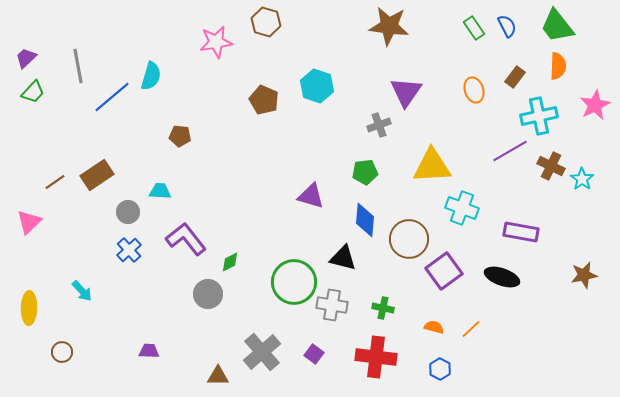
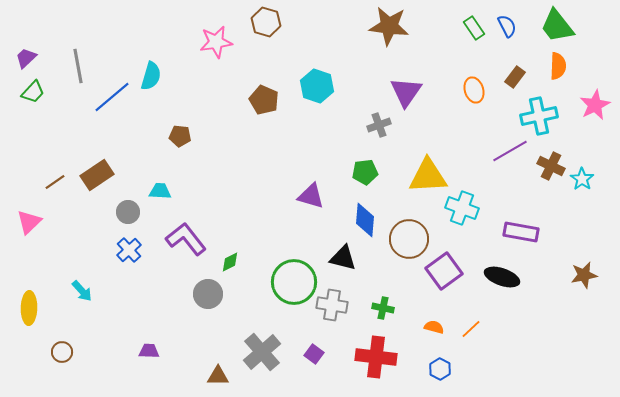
yellow triangle at (432, 166): moved 4 px left, 10 px down
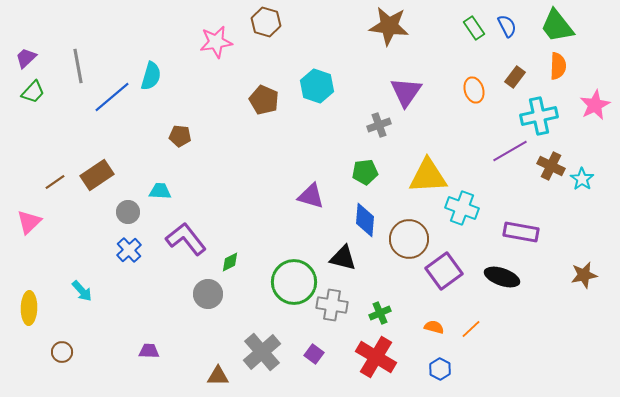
green cross at (383, 308): moved 3 px left, 5 px down; rotated 35 degrees counterclockwise
red cross at (376, 357): rotated 24 degrees clockwise
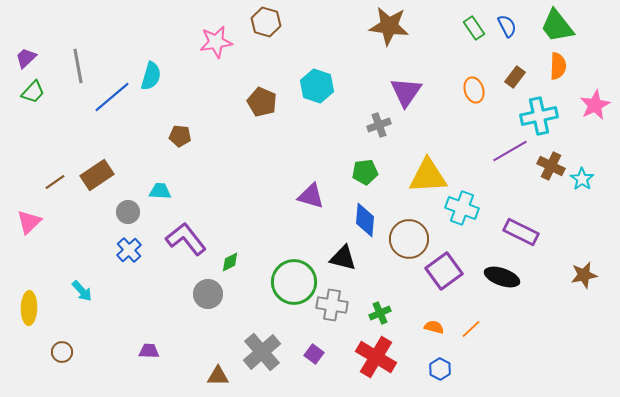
brown pentagon at (264, 100): moved 2 px left, 2 px down
purple rectangle at (521, 232): rotated 16 degrees clockwise
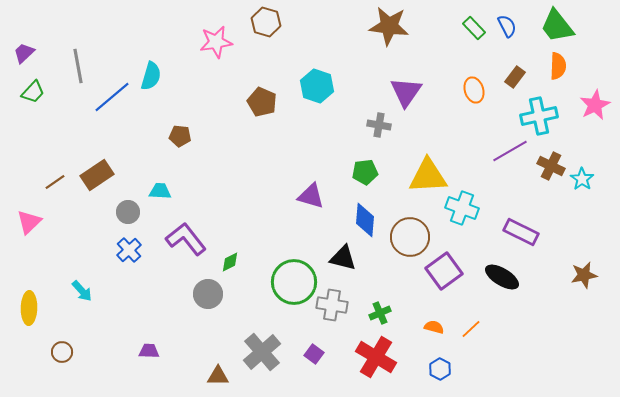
green rectangle at (474, 28): rotated 10 degrees counterclockwise
purple trapezoid at (26, 58): moved 2 px left, 5 px up
gray cross at (379, 125): rotated 30 degrees clockwise
brown circle at (409, 239): moved 1 px right, 2 px up
black ellipse at (502, 277): rotated 12 degrees clockwise
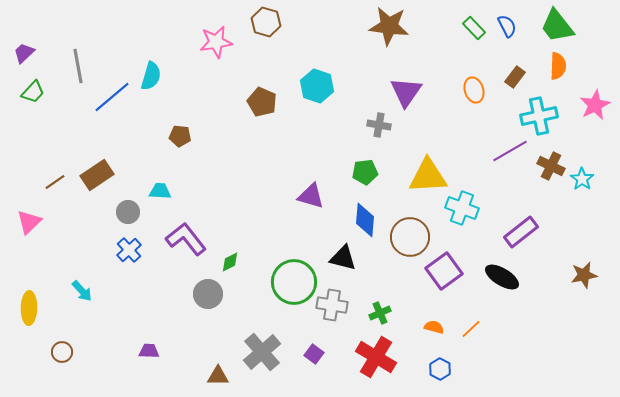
purple rectangle at (521, 232): rotated 64 degrees counterclockwise
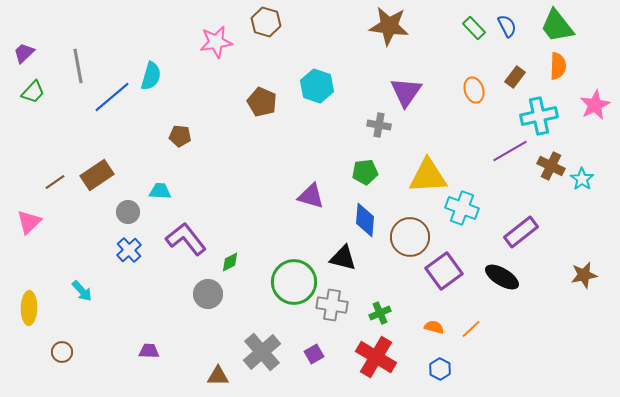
purple square at (314, 354): rotated 24 degrees clockwise
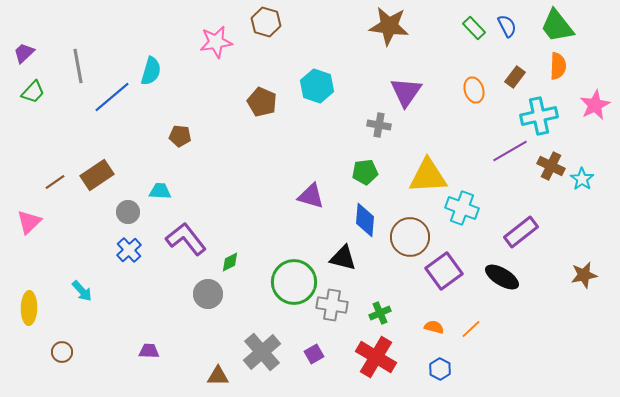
cyan semicircle at (151, 76): moved 5 px up
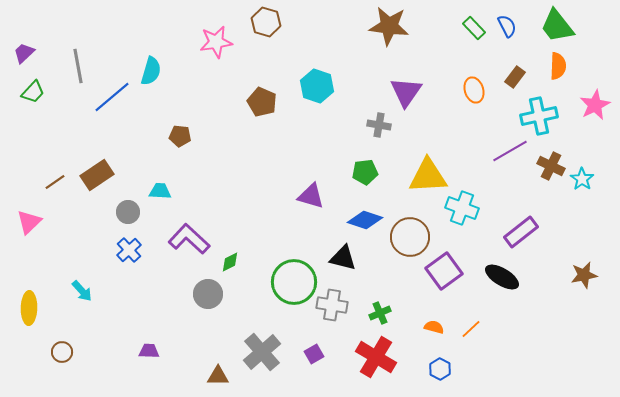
blue diamond at (365, 220): rotated 76 degrees counterclockwise
purple L-shape at (186, 239): moved 3 px right; rotated 9 degrees counterclockwise
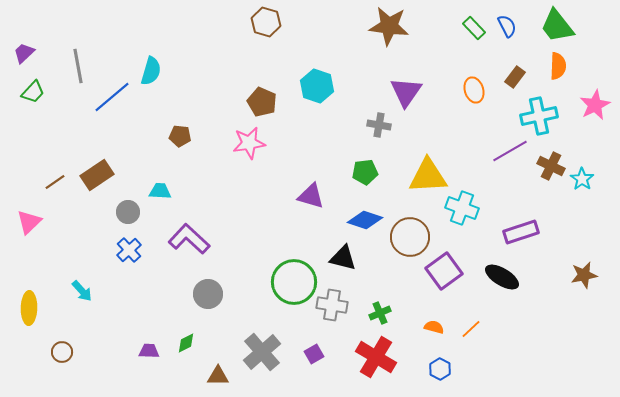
pink star at (216, 42): moved 33 px right, 101 px down
purple rectangle at (521, 232): rotated 20 degrees clockwise
green diamond at (230, 262): moved 44 px left, 81 px down
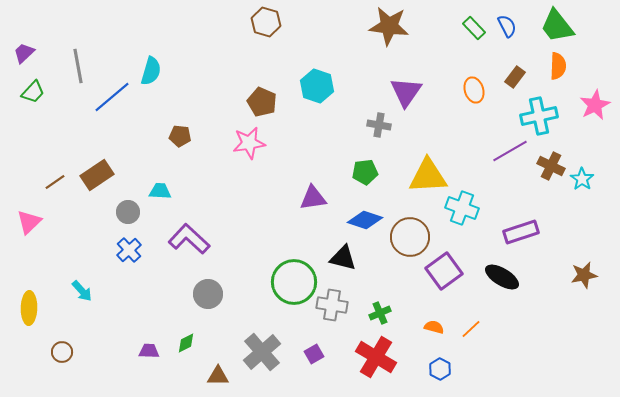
purple triangle at (311, 196): moved 2 px right, 2 px down; rotated 24 degrees counterclockwise
